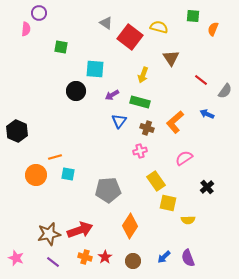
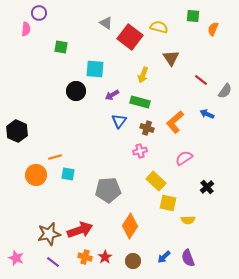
yellow rectangle at (156, 181): rotated 12 degrees counterclockwise
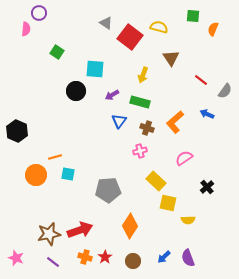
green square at (61, 47): moved 4 px left, 5 px down; rotated 24 degrees clockwise
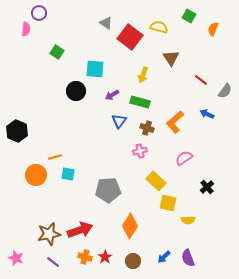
green square at (193, 16): moved 4 px left; rotated 24 degrees clockwise
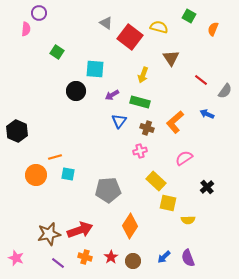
red star at (105, 257): moved 6 px right
purple line at (53, 262): moved 5 px right, 1 px down
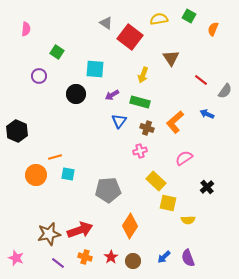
purple circle at (39, 13): moved 63 px down
yellow semicircle at (159, 27): moved 8 px up; rotated 24 degrees counterclockwise
black circle at (76, 91): moved 3 px down
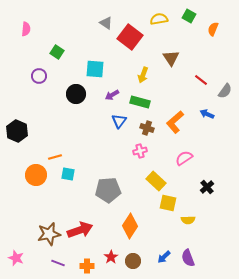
orange cross at (85, 257): moved 2 px right, 9 px down; rotated 16 degrees counterclockwise
purple line at (58, 263): rotated 16 degrees counterclockwise
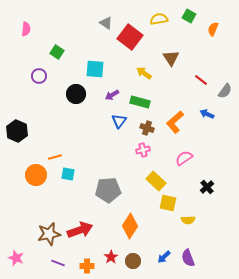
yellow arrow at (143, 75): moved 1 px right, 2 px up; rotated 105 degrees clockwise
pink cross at (140, 151): moved 3 px right, 1 px up
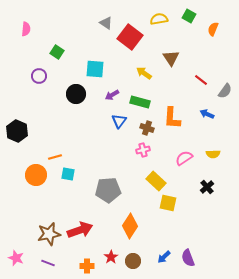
orange L-shape at (175, 122): moved 3 px left, 4 px up; rotated 45 degrees counterclockwise
yellow semicircle at (188, 220): moved 25 px right, 66 px up
purple line at (58, 263): moved 10 px left
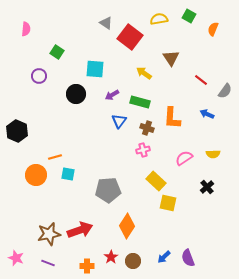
orange diamond at (130, 226): moved 3 px left
